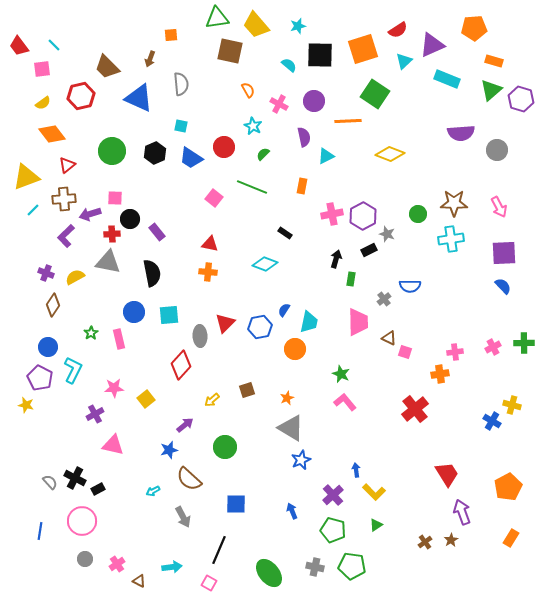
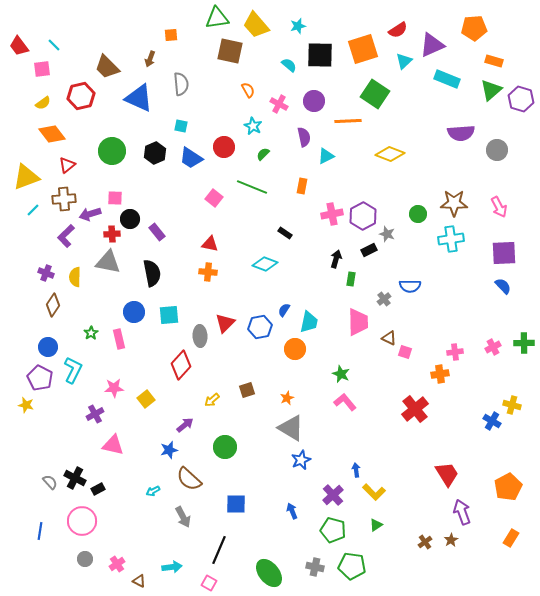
yellow semicircle at (75, 277): rotated 60 degrees counterclockwise
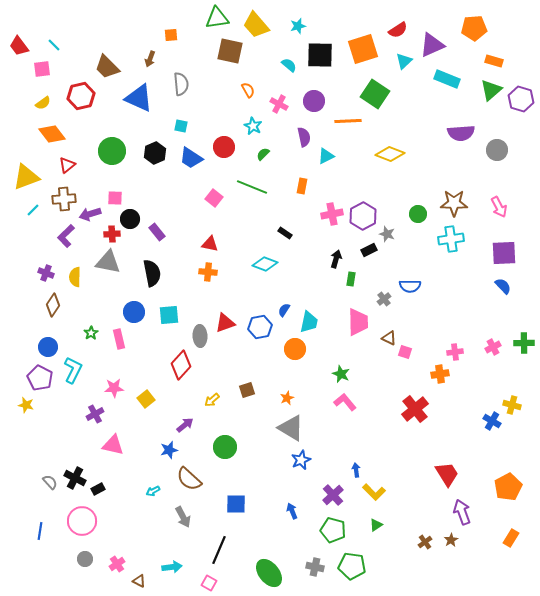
red triangle at (225, 323): rotated 25 degrees clockwise
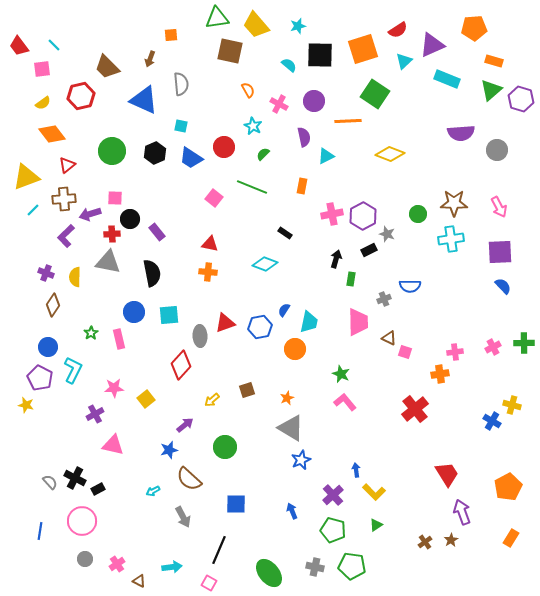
blue triangle at (139, 98): moved 5 px right, 2 px down
purple square at (504, 253): moved 4 px left, 1 px up
gray cross at (384, 299): rotated 16 degrees clockwise
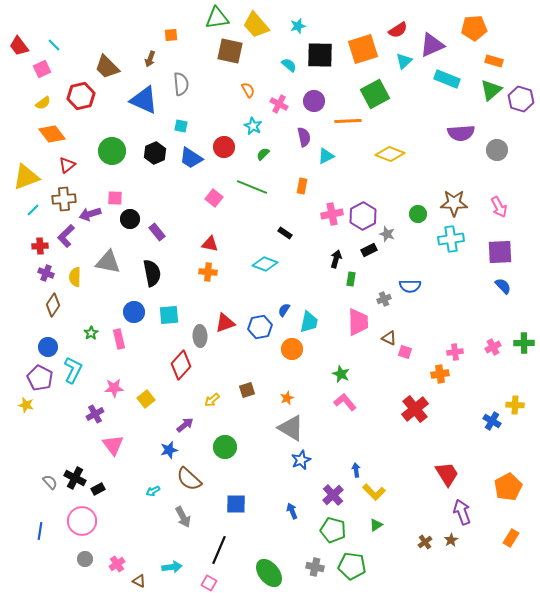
pink square at (42, 69): rotated 18 degrees counterclockwise
green square at (375, 94): rotated 28 degrees clockwise
red cross at (112, 234): moved 72 px left, 12 px down
orange circle at (295, 349): moved 3 px left
yellow cross at (512, 405): moved 3 px right; rotated 12 degrees counterclockwise
pink triangle at (113, 445): rotated 40 degrees clockwise
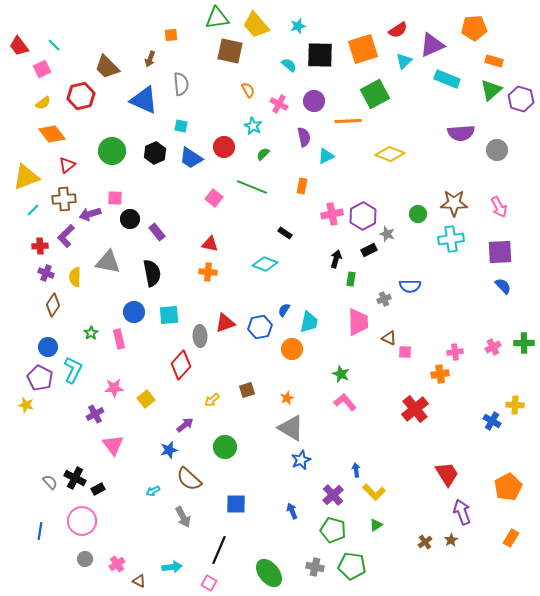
pink square at (405, 352): rotated 16 degrees counterclockwise
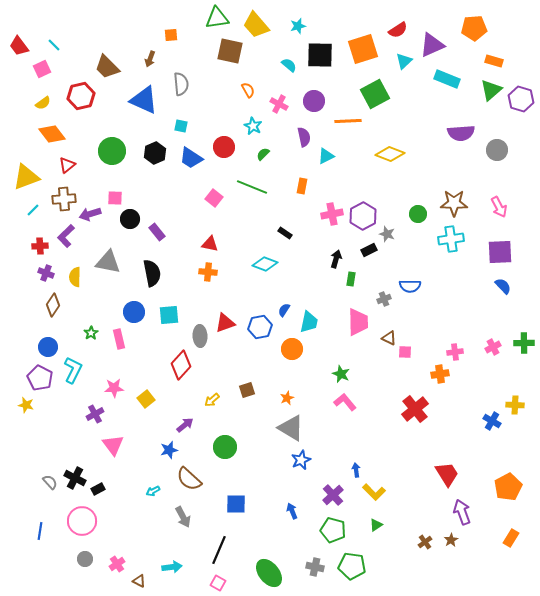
pink square at (209, 583): moved 9 px right
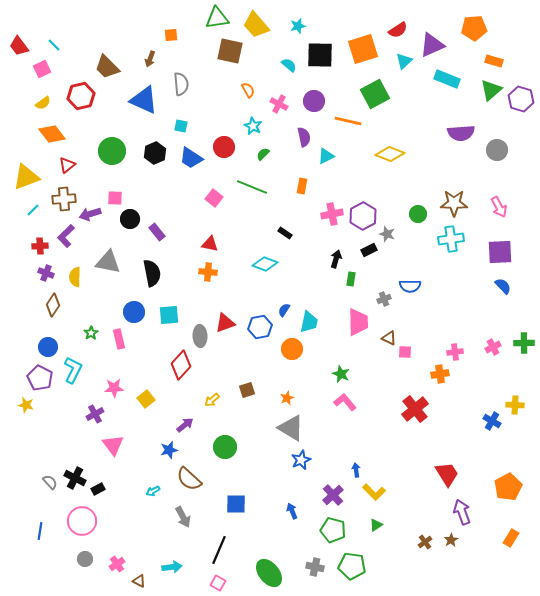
orange line at (348, 121): rotated 16 degrees clockwise
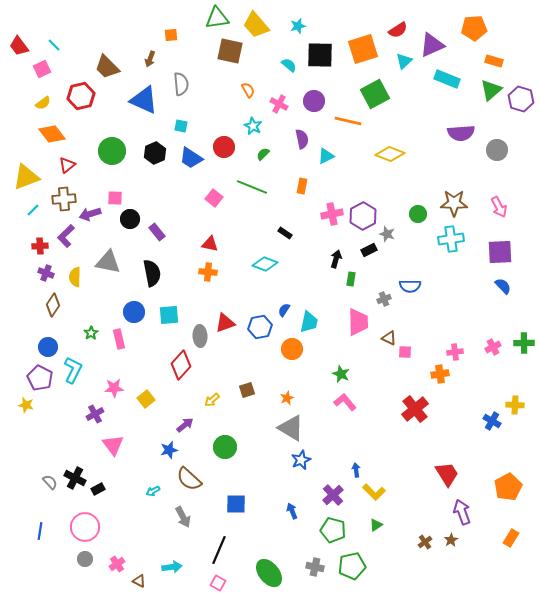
purple semicircle at (304, 137): moved 2 px left, 2 px down
pink circle at (82, 521): moved 3 px right, 6 px down
green pentagon at (352, 566): rotated 20 degrees counterclockwise
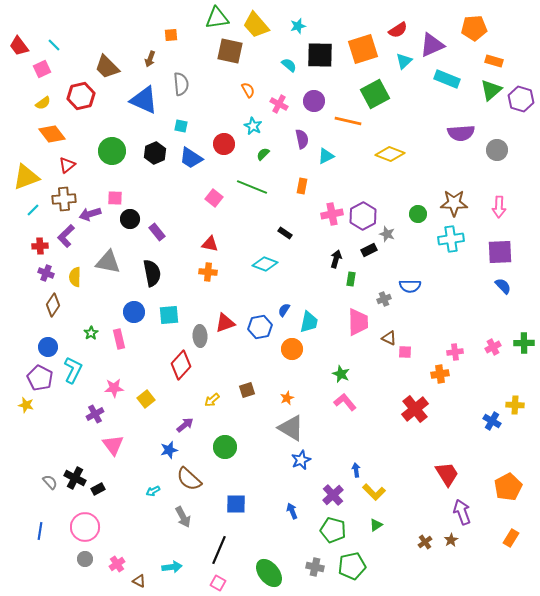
red circle at (224, 147): moved 3 px up
pink arrow at (499, 207): rotated 30 degrees clockwise
